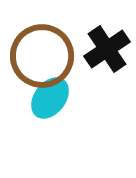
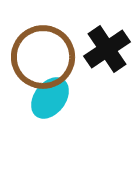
brown circle: moved 1 px right, 1 px down
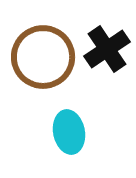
cyan ellipse: moved 19 px right, 34 px down; rotated 48 degrees counterclockwise
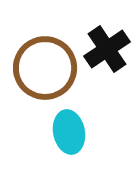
brown circle: moved 2 px right, 11 px down
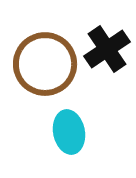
brown circle: moved 4 px up
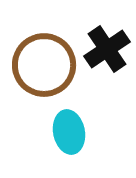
brown circle: moved 1 px left, 1 px down
